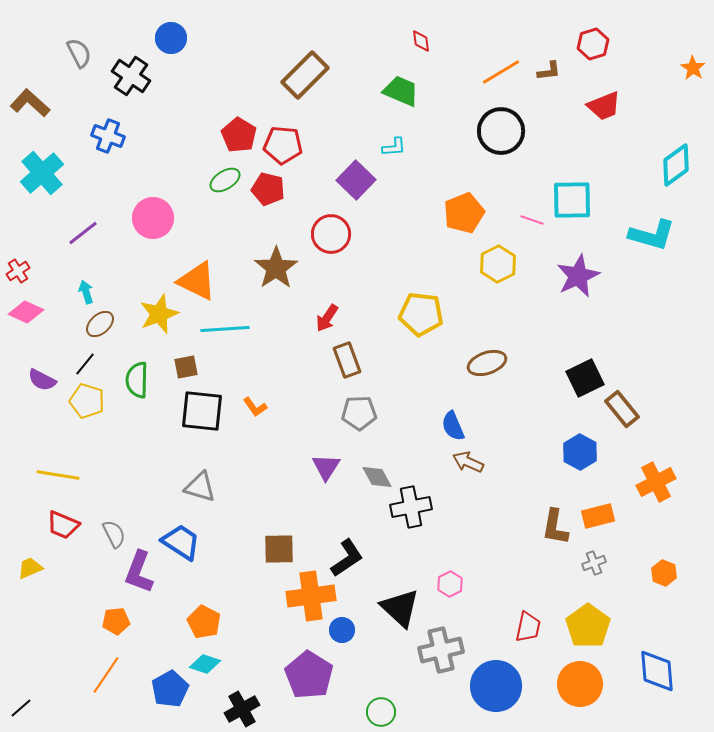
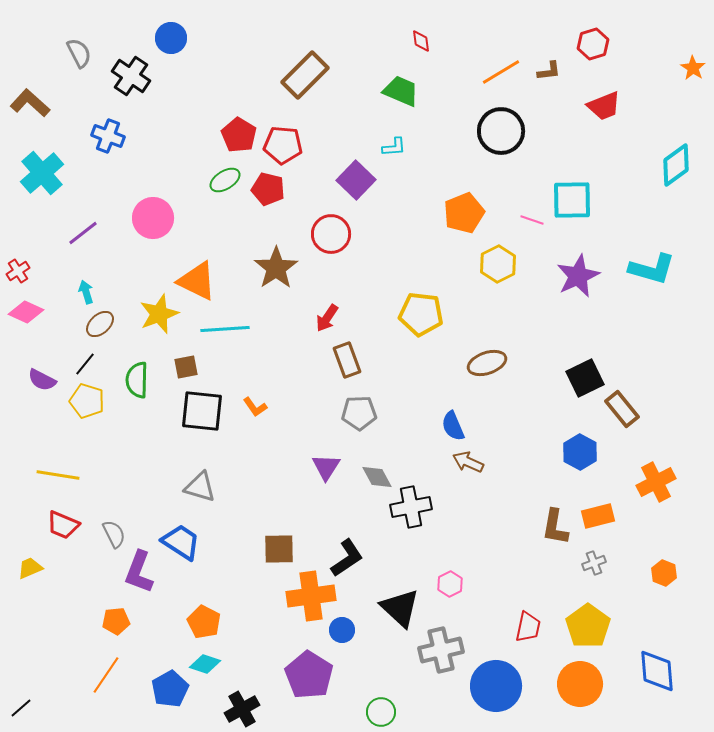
cyan L-shape at (652, 235): moved 34 px down
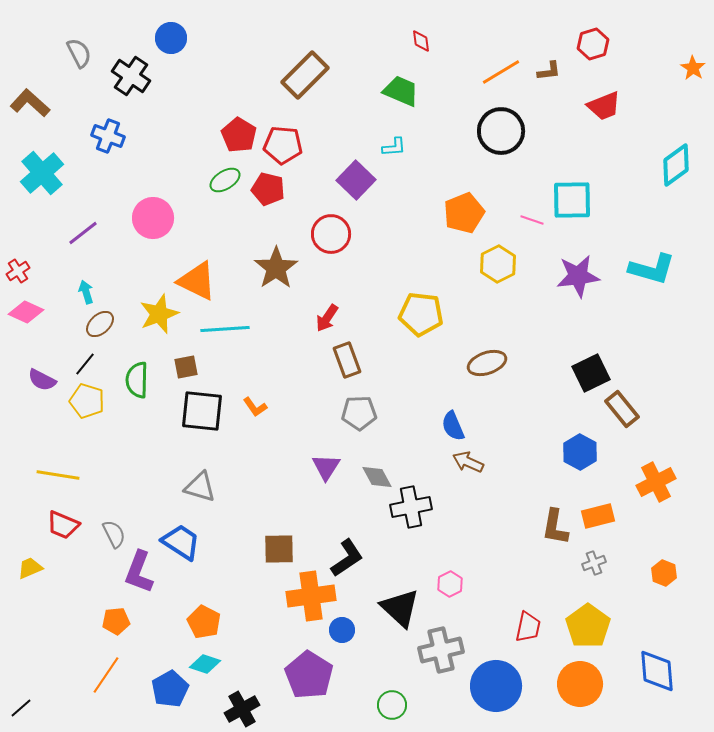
purple star at (578, 276): rotated 18 degrees clockwise
black square at (585, 378): moved 6 px right, 5 px up
green circle at (381, 712): moved 11 px right, 7 px up
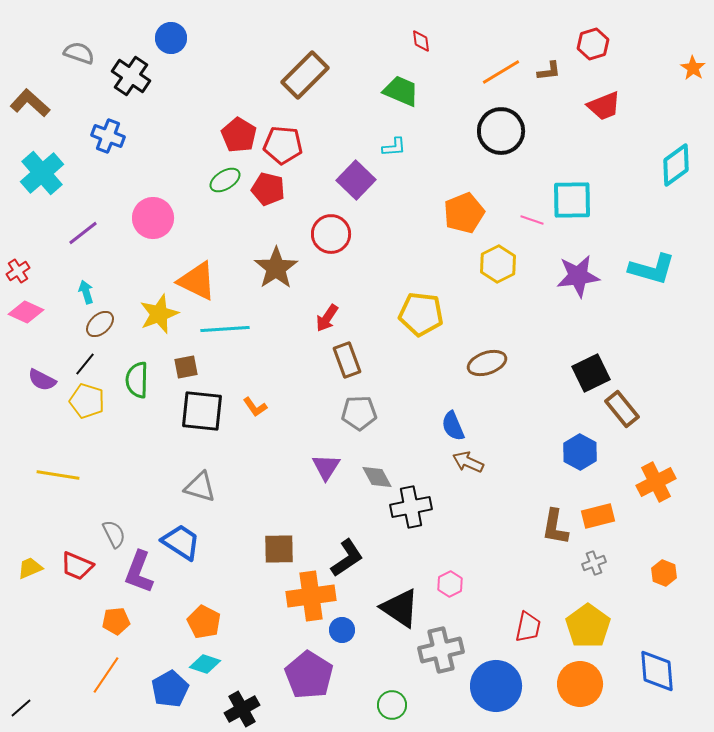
gray semicircle at (79, 53): rotated 44 degrees counterclockwise
red trapezoid at (63, 525): moved 14 px right, 41 px down
black triangle at (400, 608): rotated 9 degrees counterclockwise
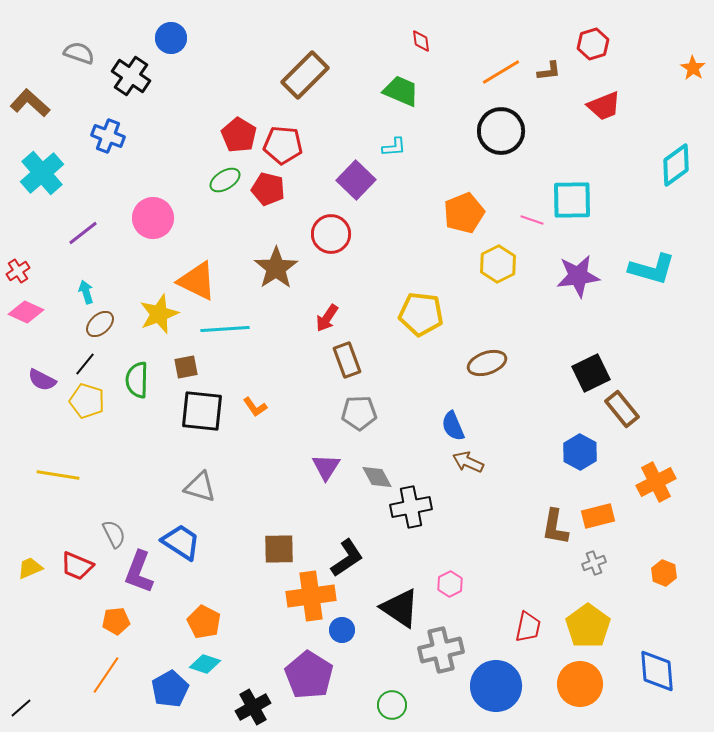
black cross at (242, 709): moved 11 px right, 2 px up
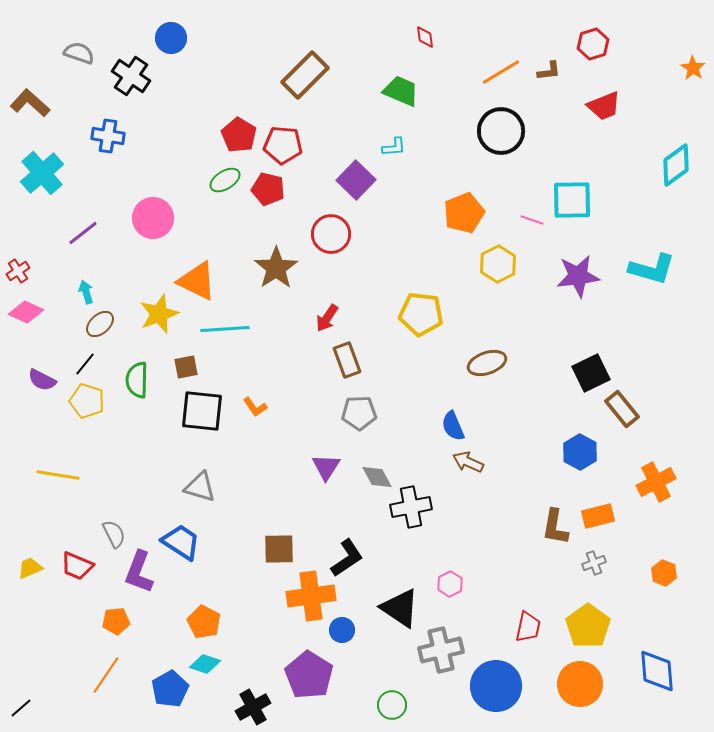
red diamond at (421, 41): moved 4 px right, 4 px up
blue cross at (108, 136): rotated 12 degrees counterclockwise
